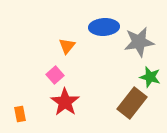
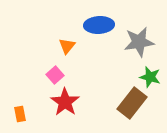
blue ellipse: moved 5 px left, 2 px up
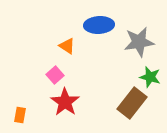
orange triangle: rotated 36 degrees counterclockwise
orange rectangle: moved 1 px down; rotated 21 degrees clockwise
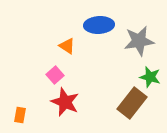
gray star: moved 1 px up
red star: rotated 12 degrees counterclockwise
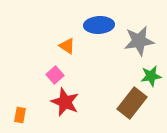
green star: moved 1 px right, 1 px up; rotated 25 degrees counterclockwise
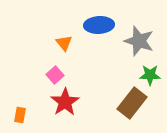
gray star: rotated 28 degrees clockwise
orange triangle: moved 3 px left, 3 px up; rotated 18 degrees clockwise
green star: moved 1 px left, 1 px up; rotated 10 degrees clockwise
red star: rotated 16 degrees clockwise
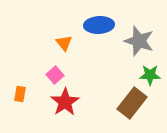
orange rectangle: moved 21 px up
